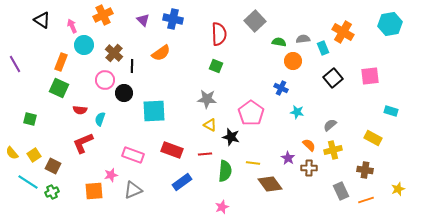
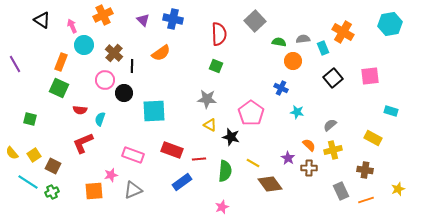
red line at (205, 154): moved 6 px left, 5 px down
yellow line at (253, 163): rotated 24 degrees clockwise
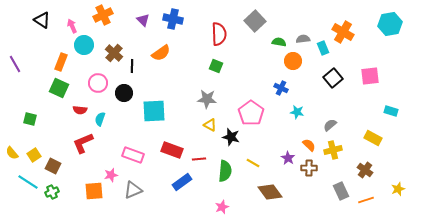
pink circle at (105, 80): moved 7 px left, 3 px down
brown cross at (365, 170): rotated 28 degrees clockwise
brown diamond at (270, 184): moved 8 px down
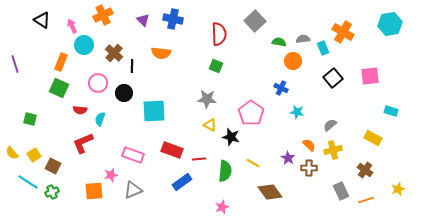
orange semicircle at (161, 53): rotated 42 degrees clockwise
purple line at (15, 64): rotated 12 degrees clockwise
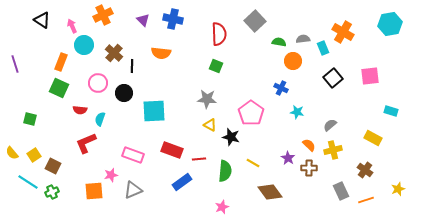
red L-shape at (83, 143): moved 3 px right
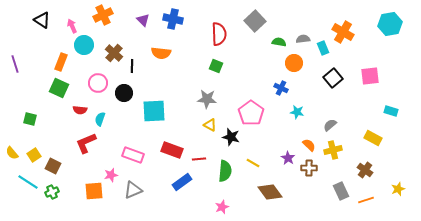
orange circle at (293, 61): moved 1 px right, 2 px down
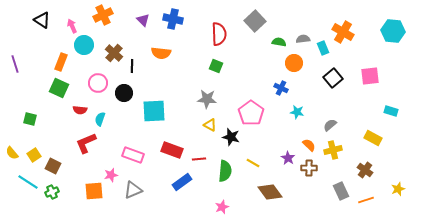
cyan hexagon at (390, 24): moved 3 px right, 7 px down; rotated 15 degrees clockwise
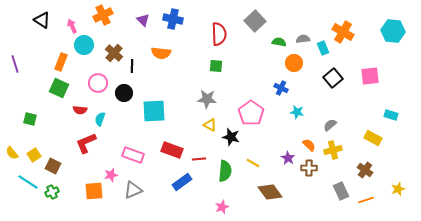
green square at (216, 66): rotated 16 degrees counterclockwise
cyan rectangle at (391, 111): moved 4 px down
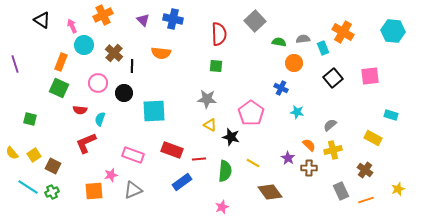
cyan line at (28, 182): moved 5 px down
